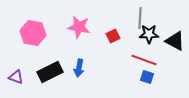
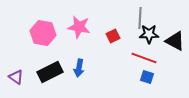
pink hexagon: moved 10 px right
red line: moved 2 px up
purple triangle: rotated 14 degrees clockwise
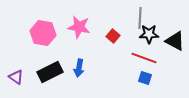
red square: rotated 24 degrees counterclockwise
blue square: moved 2 px left, 1 px down
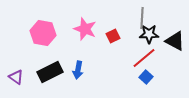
gray line: moved 2 px right
pink star: moved 6 px right, 2 px down; rotated 10 degrees clockwise
red square: rotated 24 degrees clockwise
red line: rotated 60 degrees counterclockwise
blue arrow: moved 1 px left, 2 px down
blue square: moved 1 px right, 1 px up; rotated 24 degrees clockwise
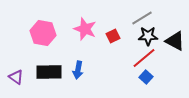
gray line: rotated 55 degrees clockwise
black star: moved 1 px left, 2 px down
black rectangle: moved 1 px left; rotated 25 degrees clockwise
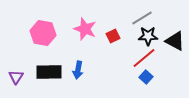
purple triangle: rotated 28 degrees clockwise
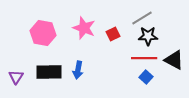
pink star: moved 1 px left, 1 px up
red square: moved 2 px up
black triangle: moved 1 px left, 19 px down
red line: rotated 40 degrees clockwise
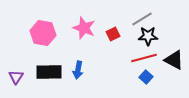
gray line: moved 1 px down
red line: rotated 15 degrees counterclockwise
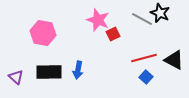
gray line: rotated 60 degrees clockwise
pink star: moved 14 px right, 8 px up
black star: moved 12 px right, 23 px up; rotated 24 degrees clockwise
purple triangle: rotated 21 degrees counterclockwise
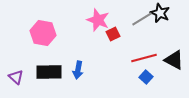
gray line: rotated 60 degrees counterclockwise
